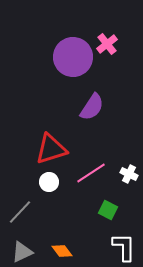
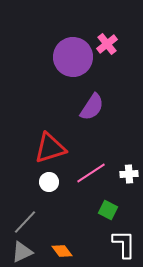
red triangle: moved 1 px left, 1 px up
white cross: rotated 30 degrees counterclockwise
gray line: moved 5 px right, 10 px down
white L-shape: moved 3 px up
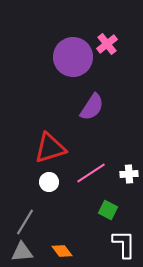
gray line: rotated 12 degrees counterclockwise
gray triangle: rotated 20 degrees clockwise
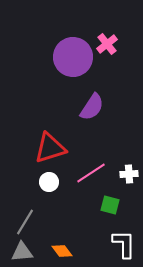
green square: moved 2 px right, 5 px up; rotated 12 degrees counterclockwise
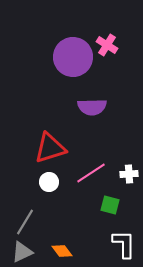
pink cross: moved 1 px down; rotated 20 degrees counterclockwise
purple semicircle: rotated 56 degrees clockwise
gray triangle: rotated 20 degrees counterclockwise
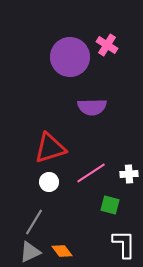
purple circle: moved 3 px left
gray line: moved 9 px right
gray triangle: moved 8 px right
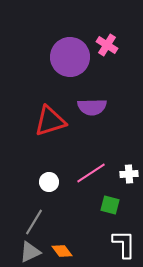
red triangle: moved 27 px up
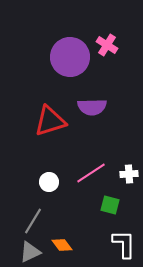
gray line: moved 1 px left, 1 px up
orange diamond: moved 6 px up
